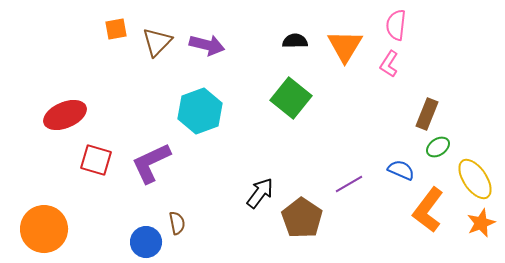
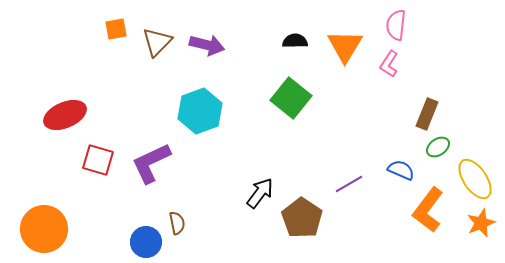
red square: moved 2 px right
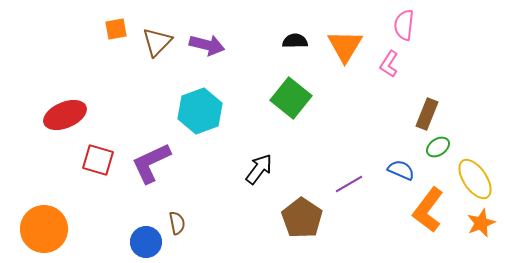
pink semicircle: moved 8 px right
black arrow: moved 1 px left, 24 px up
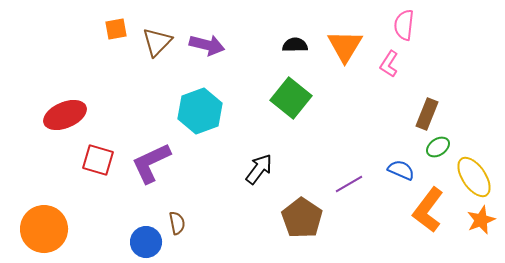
black semicircle: moved 4 px down
yellow ellipse: moved 1 px left, 2 px up
orange star: moved 3 px up
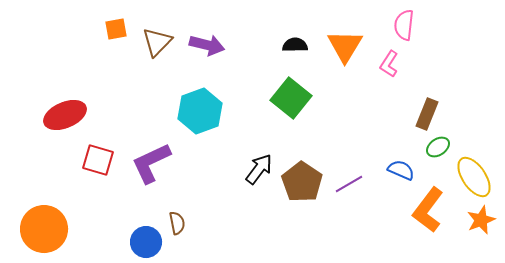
brown pentagon: moved 36 px up
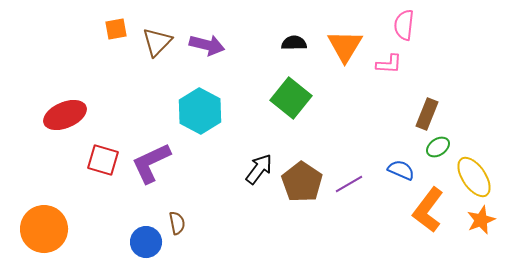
black semicircle: moved 1 px left, 2 px up
pink L-shape: rotated 120 degrees counterclockwise
cyan hexagon: rotated 12 degrees counterclockwise
red square: moved 5 px right
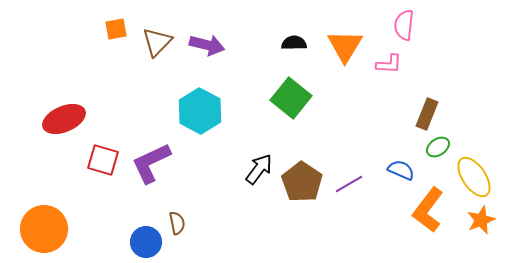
red ellipse: moved 1 px left, 4 px down
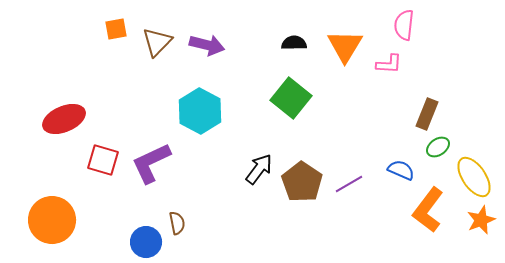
orange circle: moved 8 px right, 9 px up
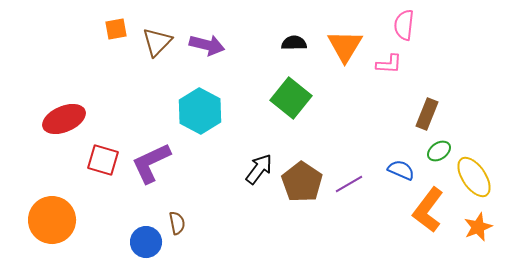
green ellipse: moved 1 px right, 4 px down
orange star: moved 3 px left, 7 px down
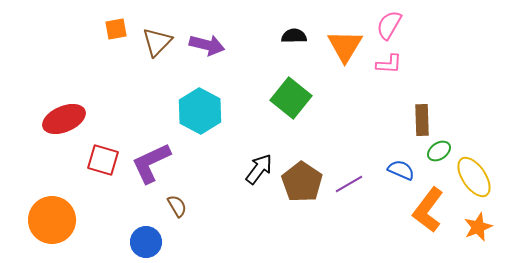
pink semicircle: moved 15 px left; rotated 24 degrees clockwise
black semicircle: moved 7 px up
brown rectangle: moved 5 px left, 6 px down; rotated 24 degrees counterclockwise
brown semicircle: moved 17 px up; rotated 20 degrees counterclockwise
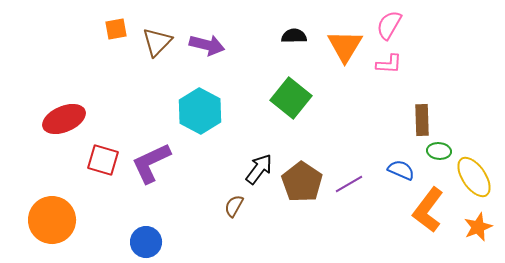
green ellipse: rotated 40 degrees clockwise
brown semicircle: moved 57 px right; rotated 120 degrees counterclockwise
